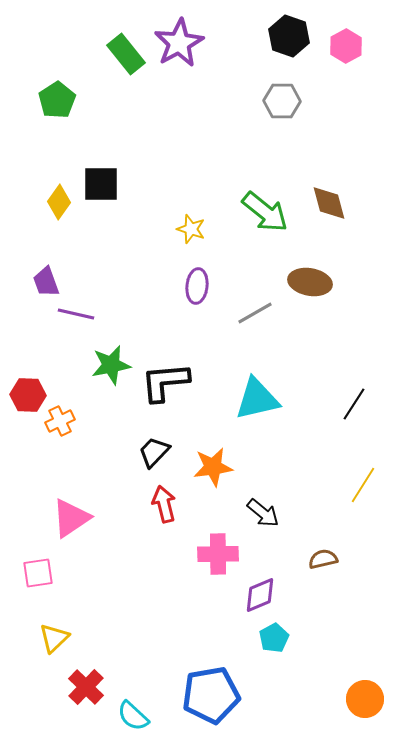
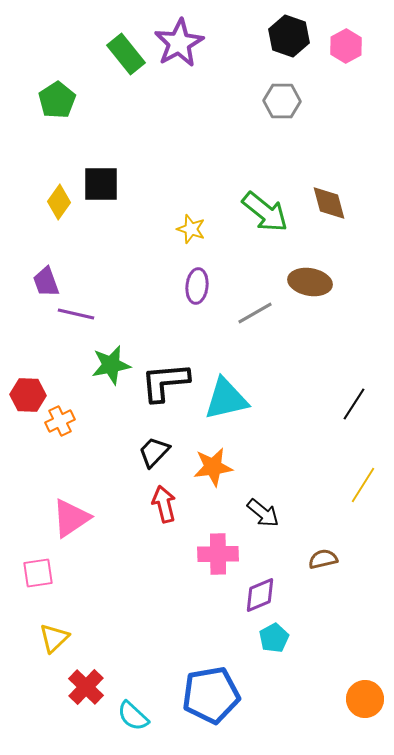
cyan triangle: moved 31 px left
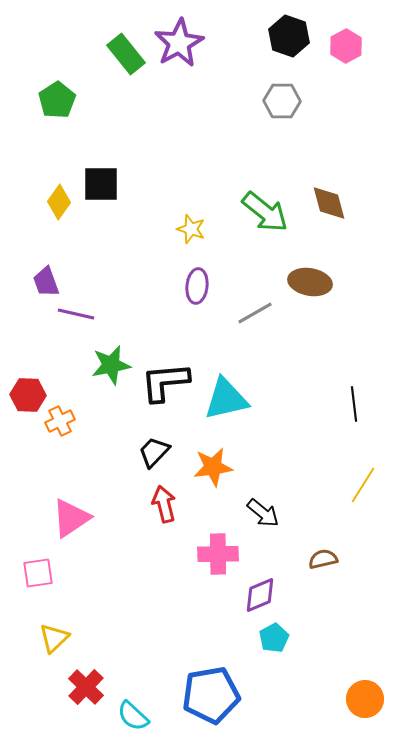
black line: rotated 40 degrees counterclockwise
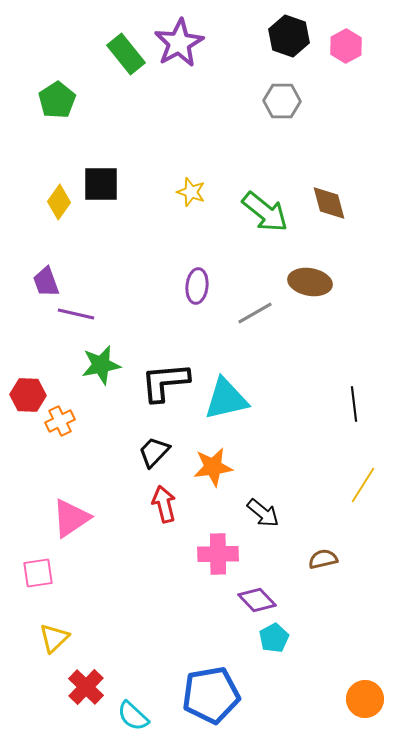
yellow star: moved 37 px up
green star: moved 10 px left
purple diamond: moved 3 px left, 5 px down; rotated 69 degrees clockwise
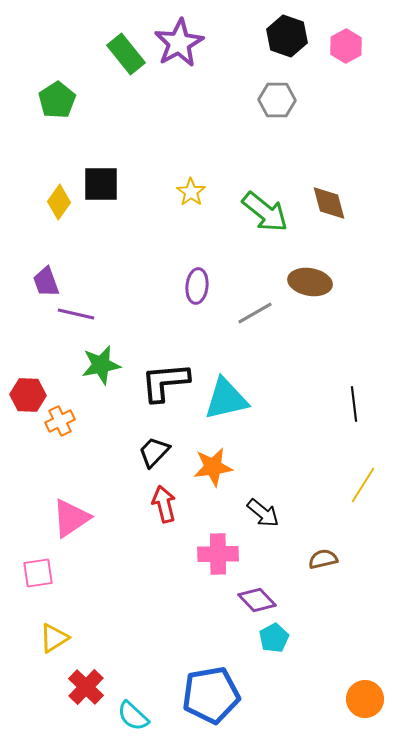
black hexagon: moved 2 px left
gray hexagon: moved 5 px left, 1 px up
yellow star: rotated 16 degrees clockwise
yellow triangle: rotated 12 degrees clockwise
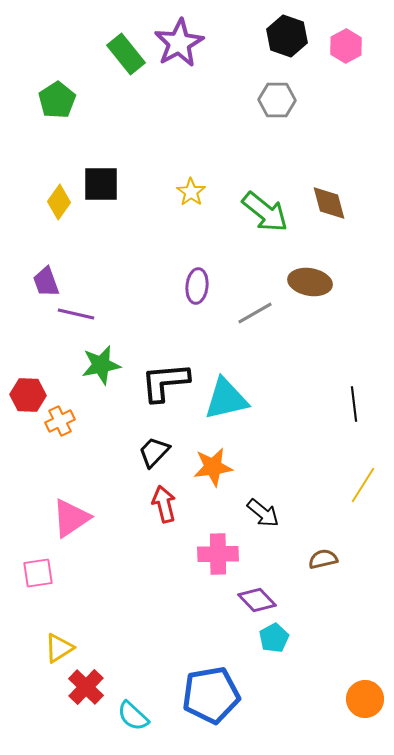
yellow triangle: moved 5 px right, 10 px down
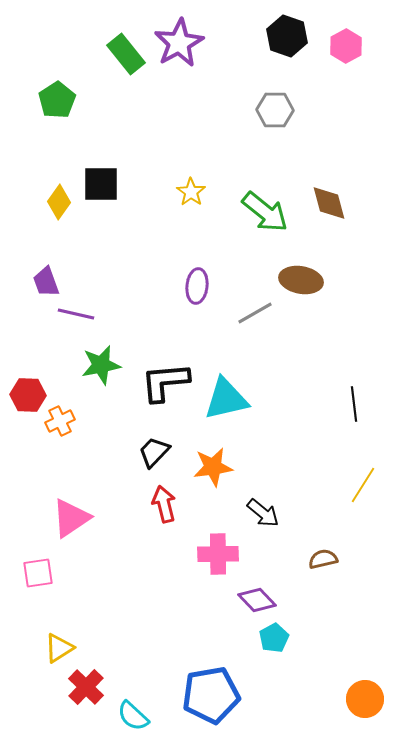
gray hexagon: moved 2 px left, 10 px down
brown ellipse: moved 9 px left, 2 px up
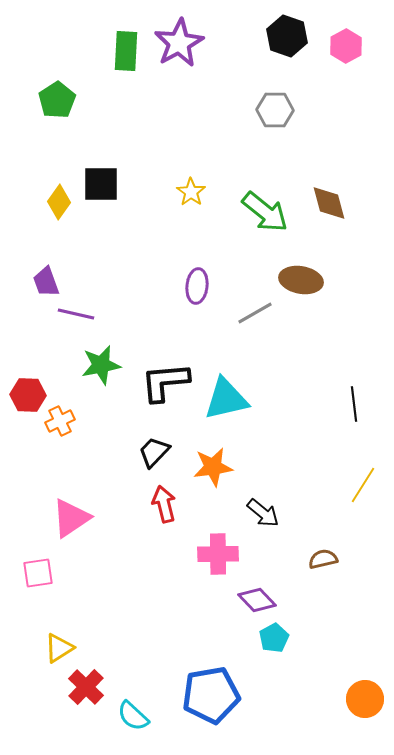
green rectangle: moved 3 px up; rotated 42 degrees clockwise
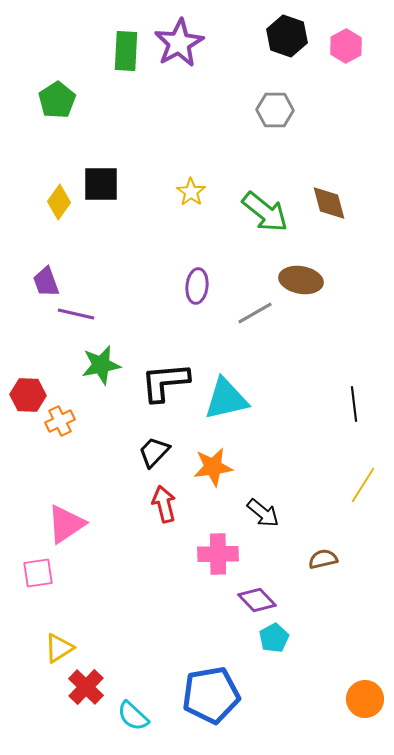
pink triangle: moved 5 px left, 6 px down
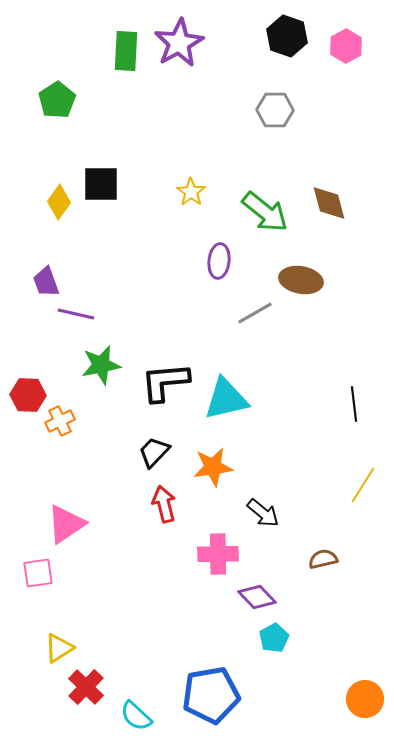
purple ellipse: moved 22 px right, 25 px up
purple diamond: moved 3 px up
cyan semicircle: moved 3 px right
